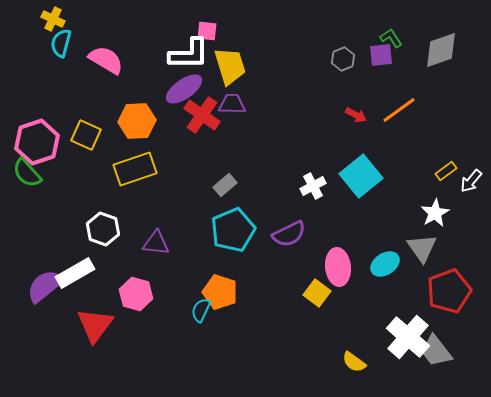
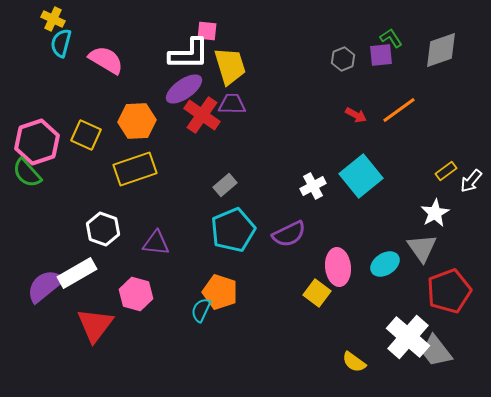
white rectangle at (75, 273): moved 2 px right
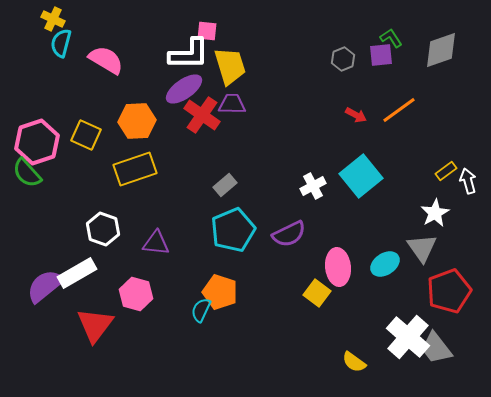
white arrow at (471, 181): moved 3 px left; rotated 125 degrees clockwise
gray trapezoid at (436, 351): moved 3 px up
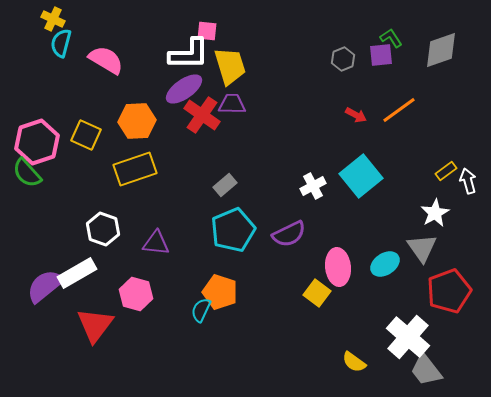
gray trapezoid at (436, 348): moved 10 px left, 22 px down
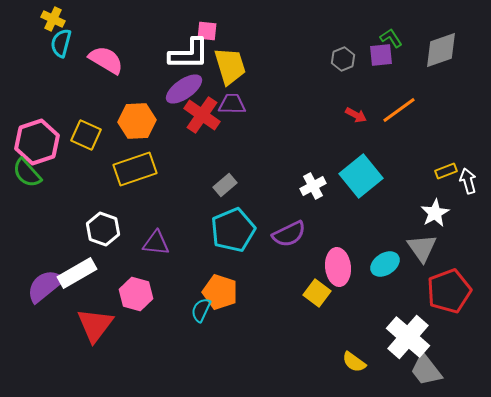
yellow rectangle at (446, 171): rotated 15 degrees clockwise
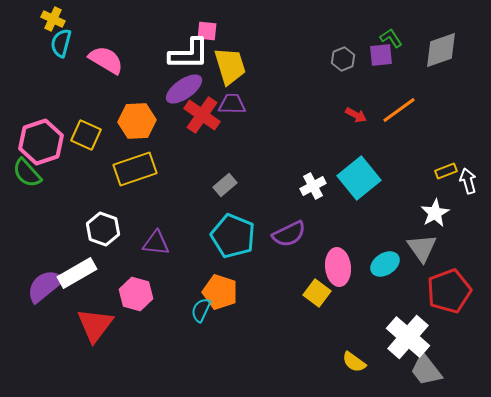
pink hexagon at (37, 142): moved 4 px right
cyan square at (361, 176): moved 2 px left, 2 px down
cyan pentagon at (233, 230): moved 6 px down; rotated 27 degrees counterclockwise
